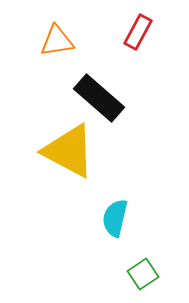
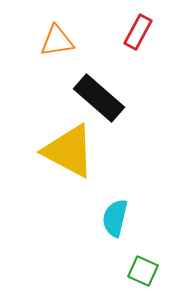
green square: moved 3 px up; rotated 32 degrees counterclockwise
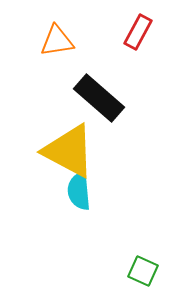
cyan semicircle: moved 36 px left, 27 px up; rotated 18 degrees counterclockwise
